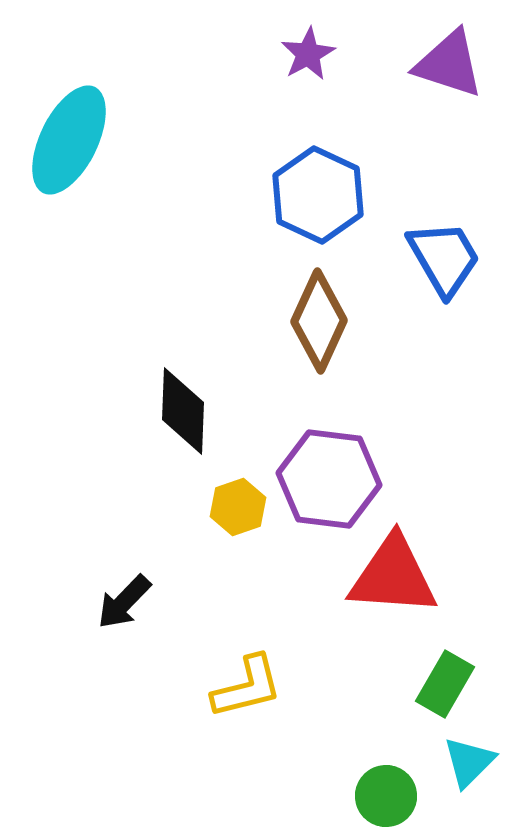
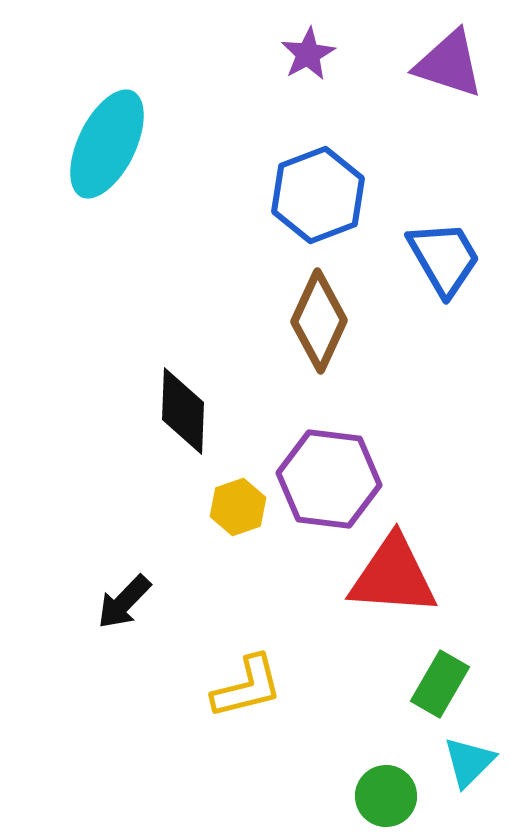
cyan ellipse: moved 38 px right, 4 px down
blue hexagon: rotated 14 degrees clockwise
green rectangle: moved 5 px left
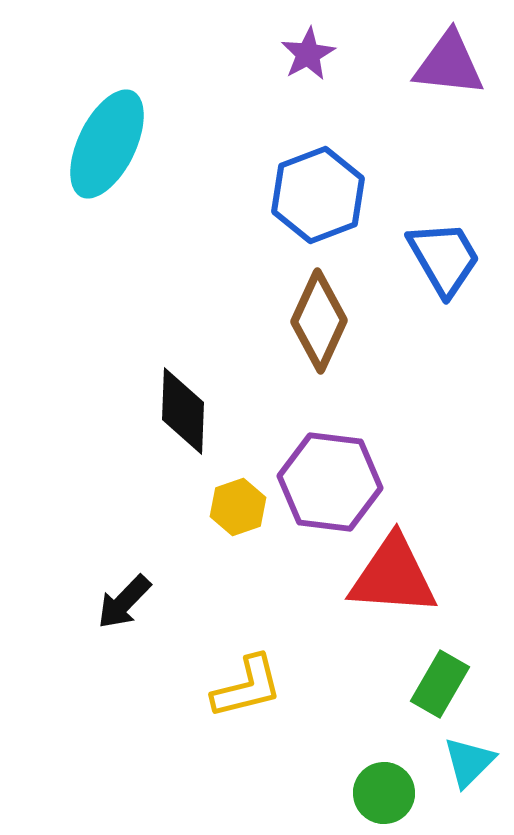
purple triangle: rotated 12 degrees counterclockwise
purple hexagon: moved 1 px right, 3 px down
green circle: moved 2 px left, 3 px up
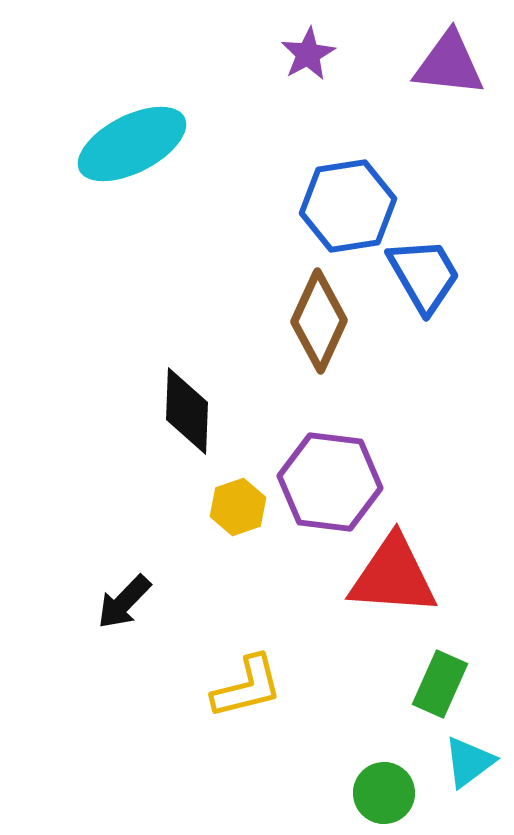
cyan ellipse: moved 25 px right; rotated 37 degrees clockwise
blue hexagon: moved 30 px right, 11 px down; rotated 12 degrees clockwise
blue trapezoid: moved 20 px left, 17 px down
black diamond: moved 4 px right
green rectangle: rotated 6 degrees counterclockwise
cyan triangle: rotated 8 degrees clockwise
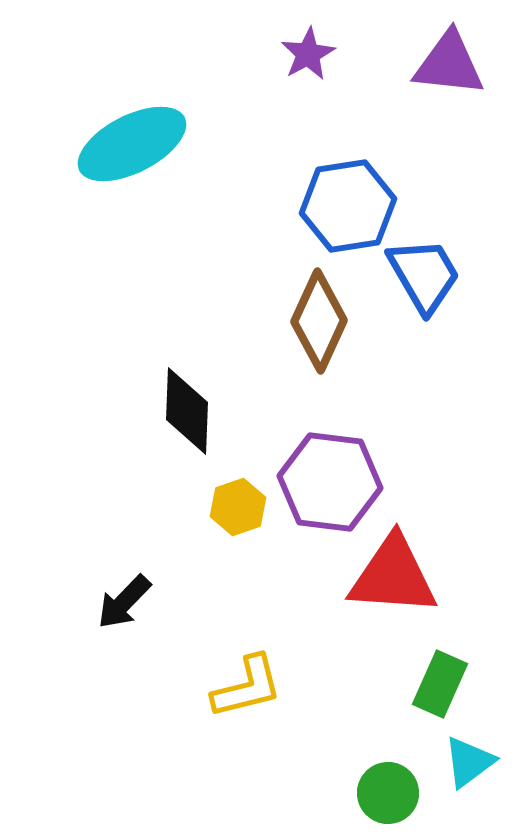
green circle: moved 4 px right
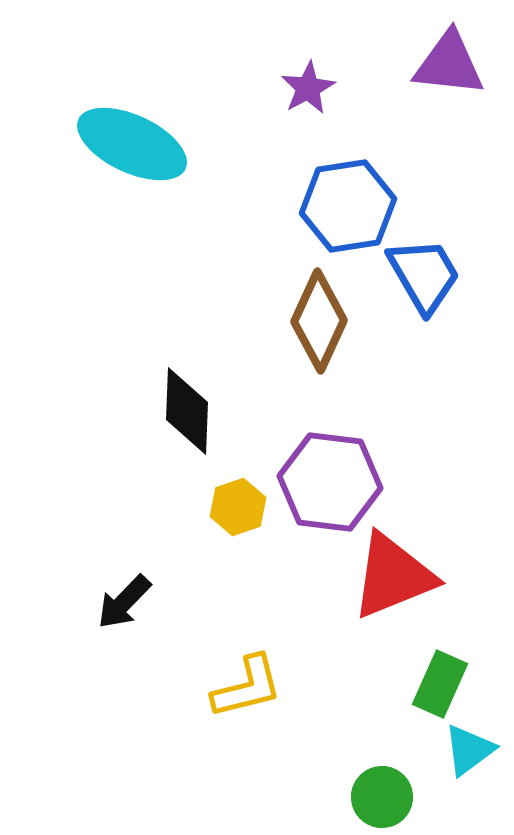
purple star: moved 34 px down
cyan ellipse: rotated 52 degrees clockwise
red triangle: rotated 26 degrees counterclockwise
cyan triangle: moved 12 px up
green circle: moved 6 px left, 4 px down
